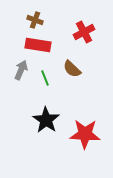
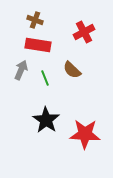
brown semicircle: moved 1 px down
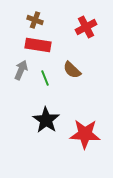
red cross: moved 2 px right, 5 px up
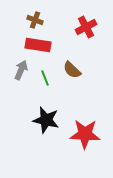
black star: rotated 20 degrees counterclockwise
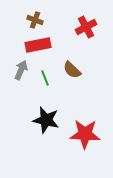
red rectangle: rotated 20 degrees counterclockwise
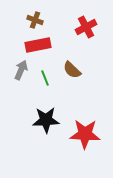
black star: rotated 16 degrees counterclockwise
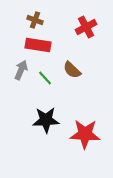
red rectangle: rotated 20 degrees clockwise
green line: rotated 21 degrees counterclockwise
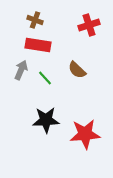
red cross: moved 3 px right, 2 px up; rotated 10 degrees clockwise
brown semicircle: moved 5 px right
red star: rotated 8 degrees counterclockwise
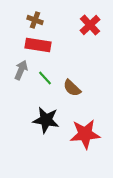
red cross: moved 1 px right; rotated 25 degrees counterclockwise
brown semicircle: moved 5 px left, 18 px down
black star: rotated 12 degrees clockwise
